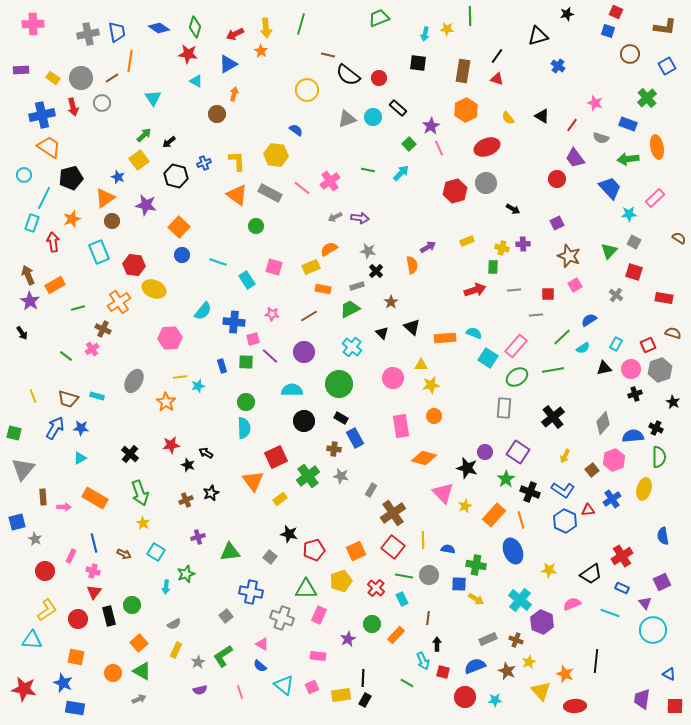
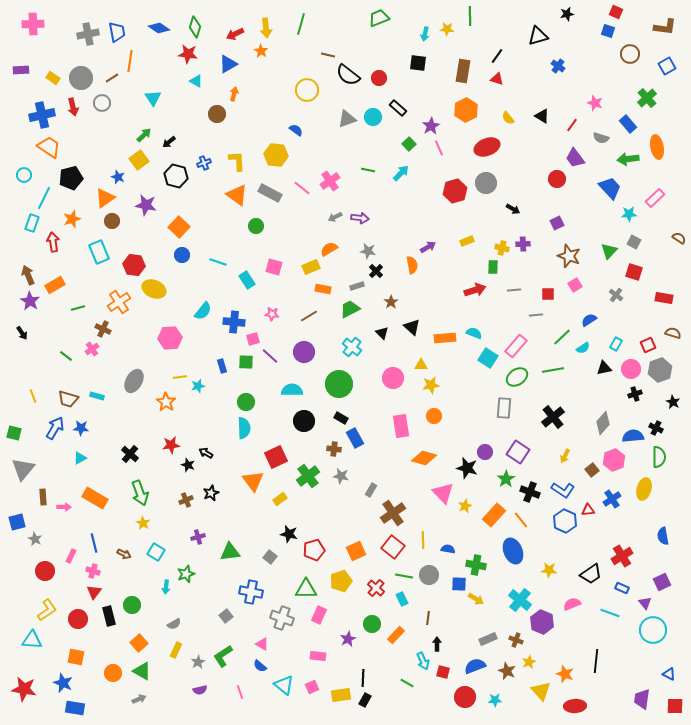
blue rectangle at (628, 124): rotated 30 degrees clockwise
orange line at (521, 520): rotated 24 degrees counterclockwise
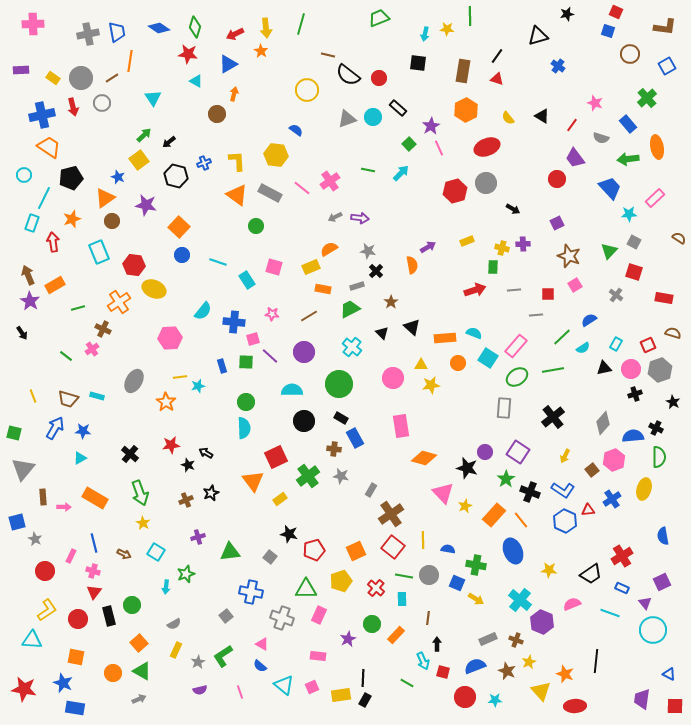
orange circle at (434, 416): moved 24 px right, 53 px up
blue star at (81, 428): moved 2 px right, 3 px down
brown cross at (393, 513): moved 2 px left, 1 px down
blue square at (459, 584): moved 2 px left, 1 px up; rotated 21 degrees clockwise
cyan rectangle at (402, 599): rotated 24 degrees clockwise
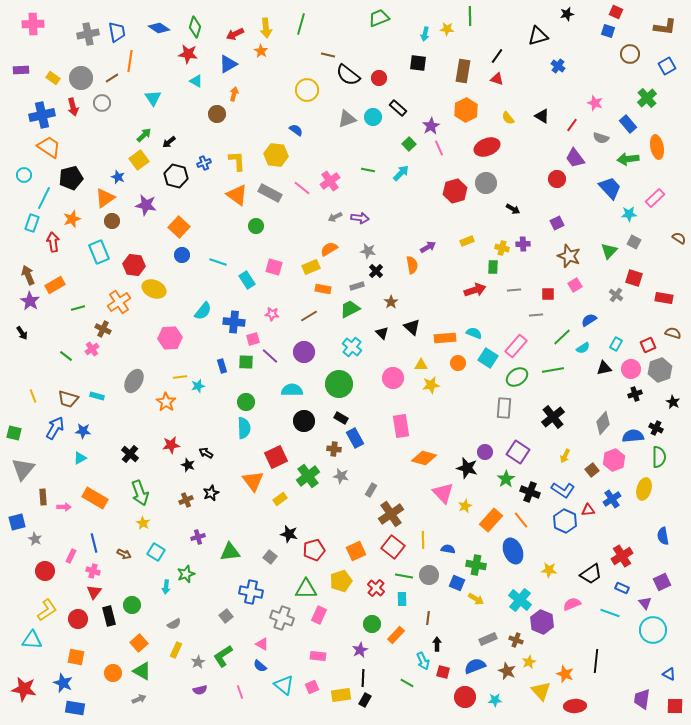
red square at (634, 272): moved 6 px down
orange rectangle at (494, 515): moved 3 px left, 5 px down
purple star at (348, 639): moved 12 px right, 11 px down
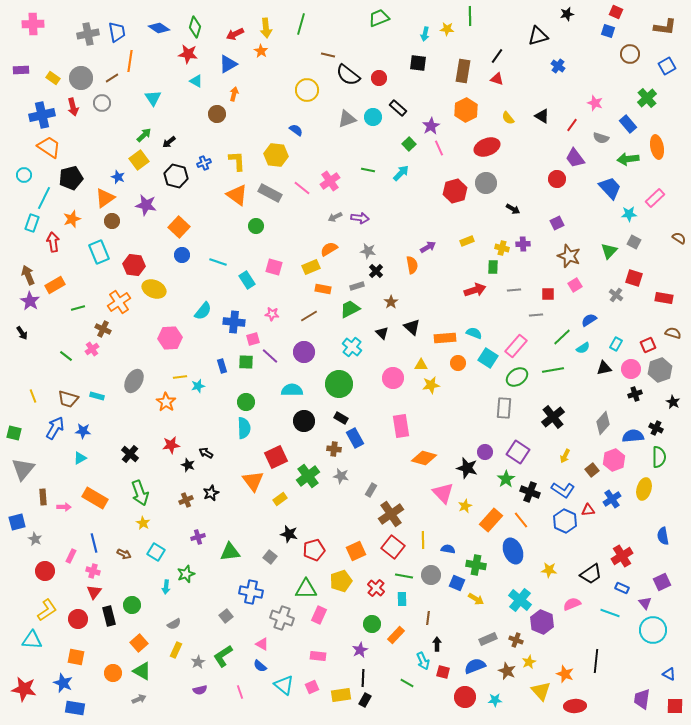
gray circle at (429, 575): moved 2 px right
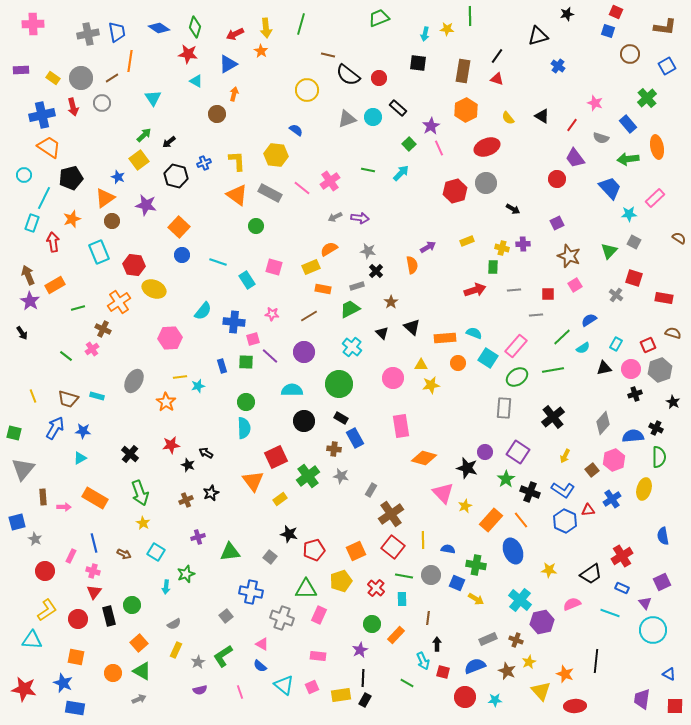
purple hexagon at (542, 622): rotated 25 degrees clockwise
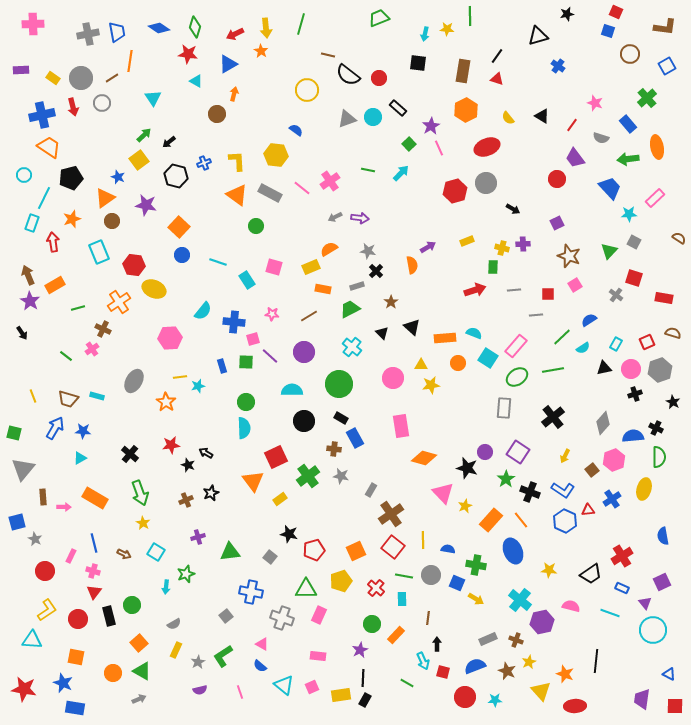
red square at (648, 345): moved 1 px left, 3 px up
pink semicircle at (572, 604): moved 1 px left, 2 px down; rotated 36 degrees clockwise
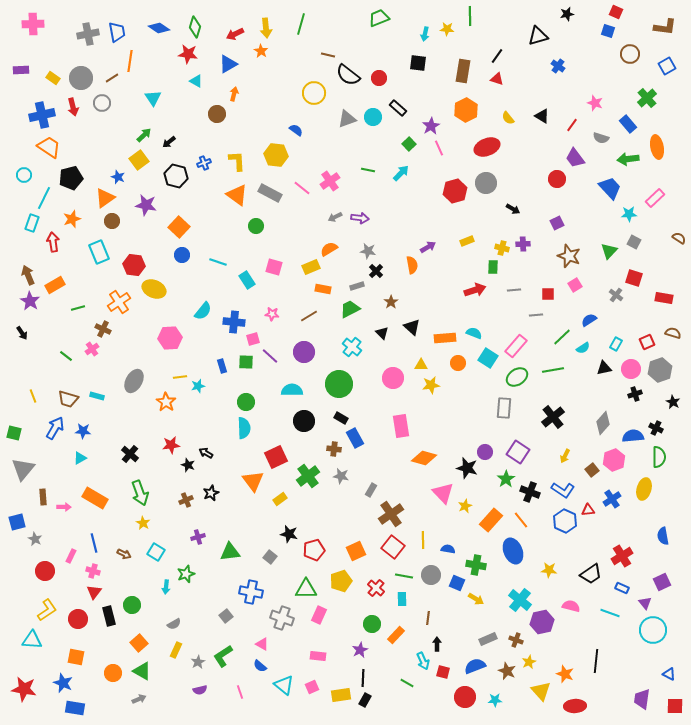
yellow circle at (307, 90): moved 7 px right, 3 px down
